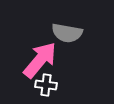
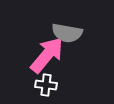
pink arrow: moved 7 px right, 5 px up
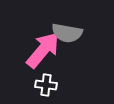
pink arrow: moved 4 px left, 5 px up
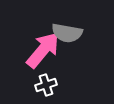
white cross: rotated 25 degrees counterclockwise
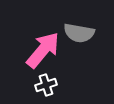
gray semicircle: moved 12 px right
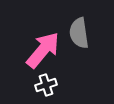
gray semicircle: rotated 72 degrees clockwise
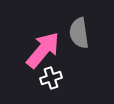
white cross: moved 5 px right, 7 px up
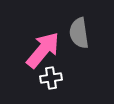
white cross: rotated 10 degrees clockwise
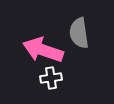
pink arrow: rotated 111 degrees counterclockwise
